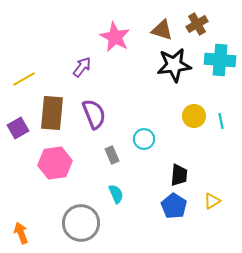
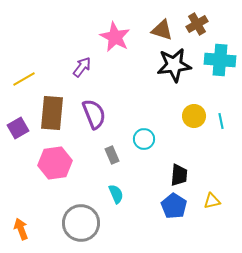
yellow triangle: rotated 18 degrees clockwise
orange arrow: moved 4 px up
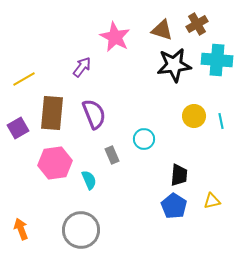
cyan cross: moved 3 px left
cyan semicircle: moved 27 px left, 14 px up
gray circle: moved 7 px down
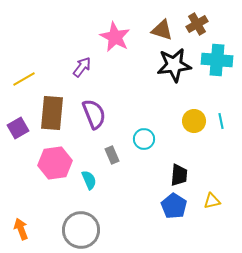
yellow circle: moved 5 px down
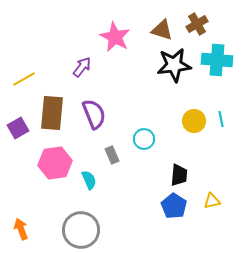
cyan line: moved 2 px up
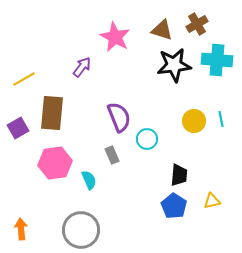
purple semicircle: moved 25 px right, 3 px down
cyan circle: moved 3 px right
orange arrow: rotated 15 degrees clockwise
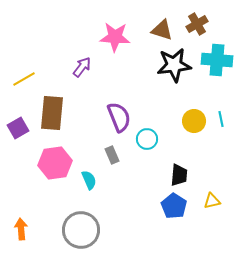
pink star: rotated 24 degrees counterclockwise
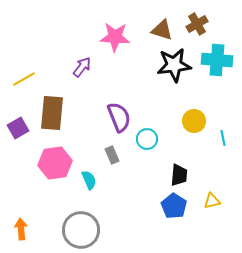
cyan line: moved 2 px right, 19 px down
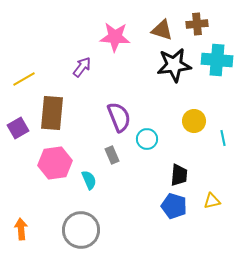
brown cross: rotated 25 degrees clockwise
blue pentagon: rotated 15 degrees counterclockwise
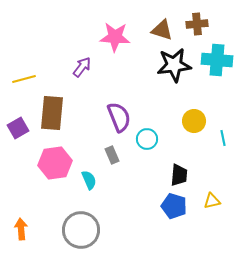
yellow line: rotated 15 degrees clockwise
